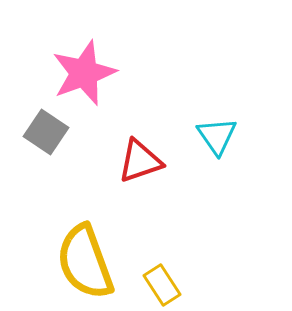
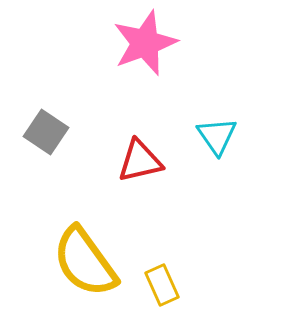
pink star: moved 61 px right, 30 px up
red triangle: rotated 6 degrees clockwise
yellow semicircle: rotated 16 degrees counterclockwise
yellow rectangle: rotated 9 degrees clockwise
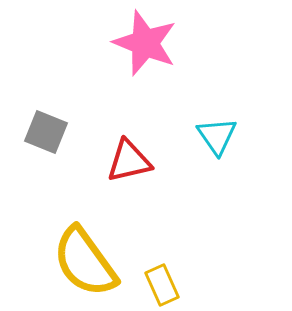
pink star: rotated 30 degrees counterclockwise
gray square: rotated 12 degrees counterclockwise
red triangle: moved 11 px left
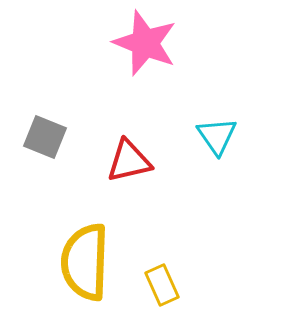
gray square: moved 1 px left, 5 px down
yellow semicircle: rotated 38 degrees clockwise
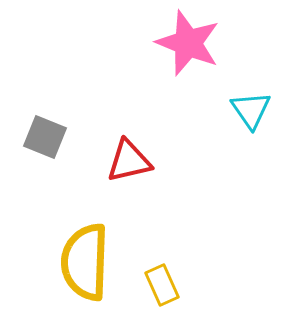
pink star: moved 43 px right
cyan triangle: moved 34 px right, 26 px up
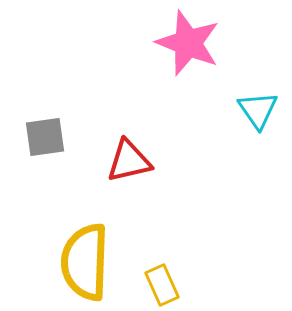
cyan triangle: moved 7 px right
gray square: rotated 30 degrees counterclockwise
